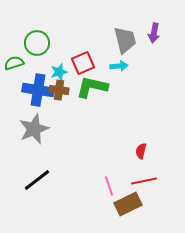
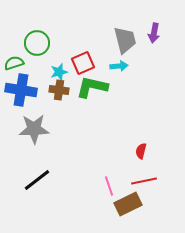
blue cross: moved 17 px left
gray star: rotated 20 degrees clockwise
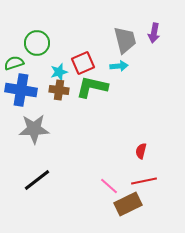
pink line: rotated 30 degrees counterclockwise
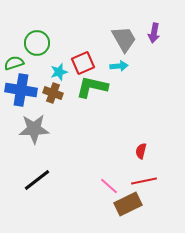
gray trapezoid: moved 1 px left, 1 px up; rotated 16 degrees counterclockwise
brown cross: moved 6 px left, 3 px down; rotated 12 degrees clockwise
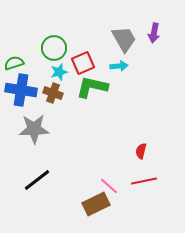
green circle: moved 17 px right, 5 px down
brown rectangle: moved 32 px left
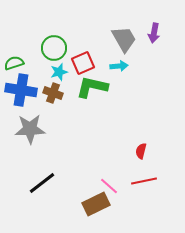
gray star: moved 4 px left
black line: moved 5 px right, 3 px down
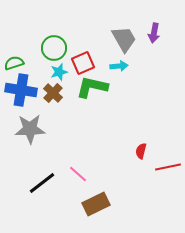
brown cross: rotated 24 degrees clockwise
red line: moved 24 px right, 14 px up
pink line: moved 31 px left, 12 px up
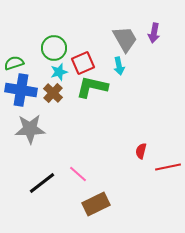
gray trapezoid: moved 1 px right
cyan arrow: rotated 84 degrees clockwise
